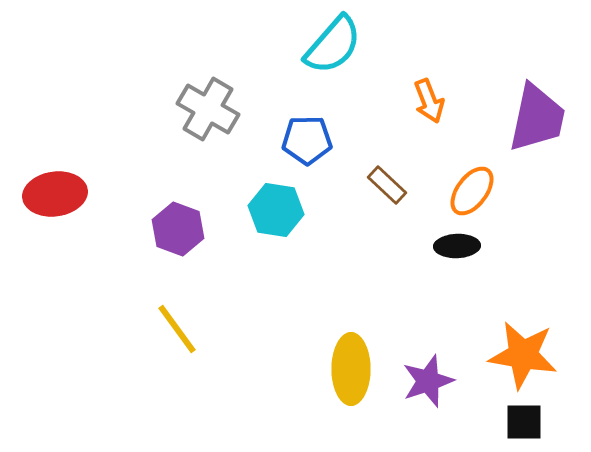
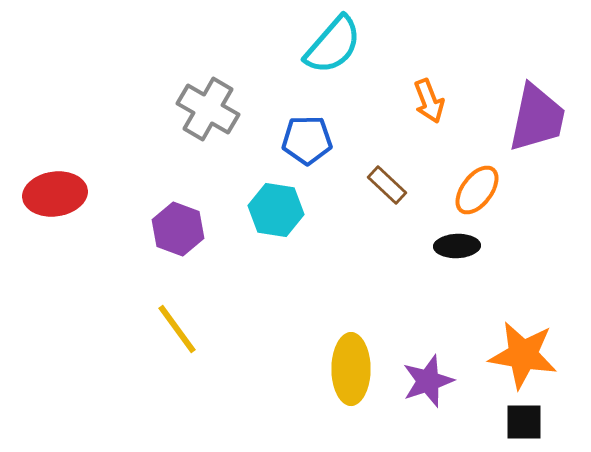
orange ellipse: moved 5 px right, 1 px up
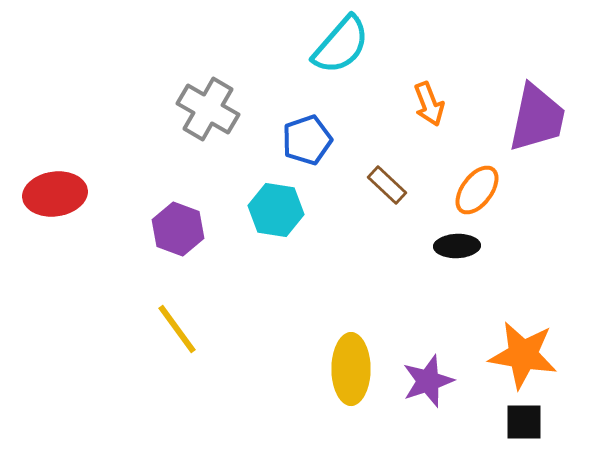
cyan semicircle: moved 8 px right
orange arrow: moved 3 px down
blue pentagon: rotated 18 degrees counterclockwise
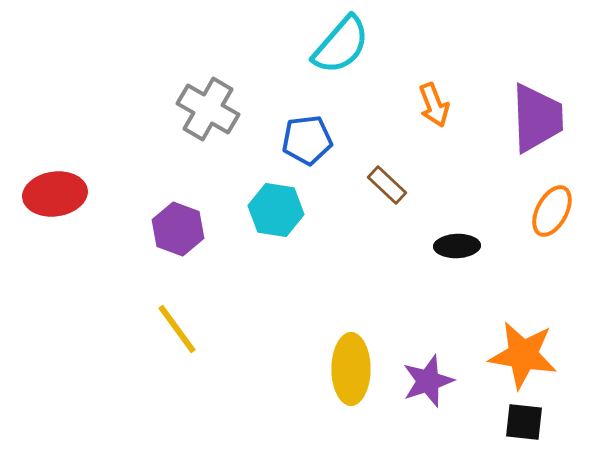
orange arrow: moved 5 px right, 1 px down
purple trapezoid: rotated 14 degrees counterclockwise
blue pentagon: rotated 12 degrees clockwise
orange ellipse: moved 75 px right, 21 px down; rotated 9 degrees counterclockwise
black square: rotated 6 degrees clockwise
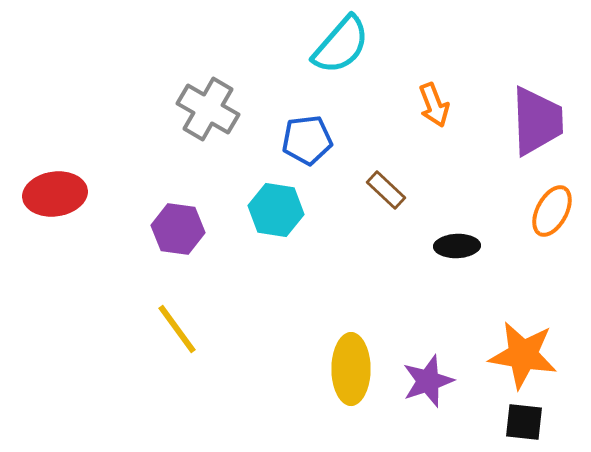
purple trapezoid: moved 3 px down
brown rectangle: moved 1 px left, 5 px down
purple hexagon: rotated 12 degrees counterclockwise
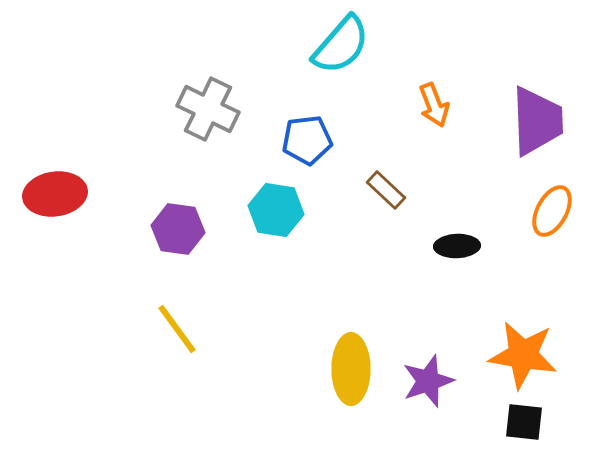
gray cross: rotated 4 degrees counterclockwise
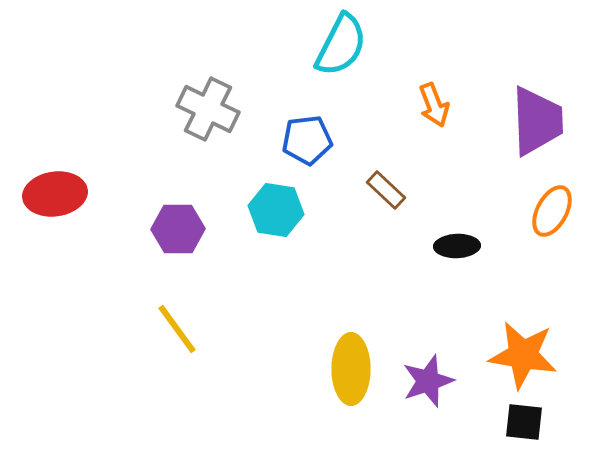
cyan semicircle: rotated 14 degrees counterclockwise
purple hexagon: rotated 9 degrees counterclockwise
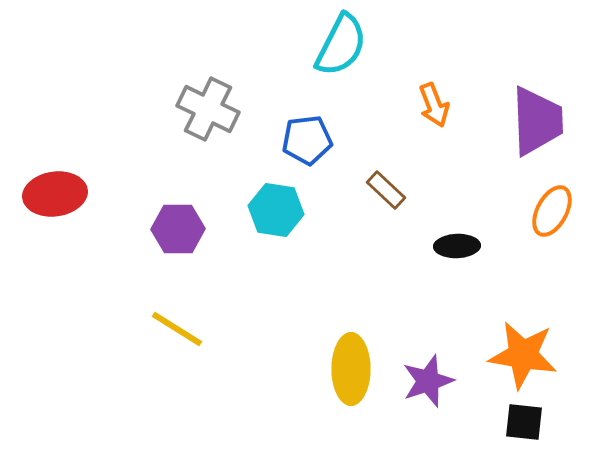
yellow line: rotated 22 degrees counterclockwise
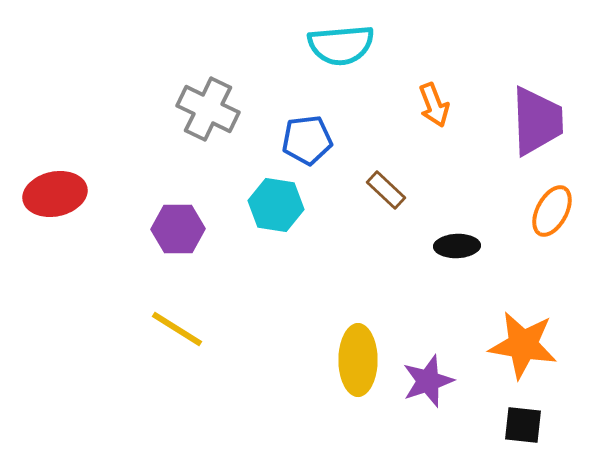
cyan semicircle: rotated 58 degrees clockwise
red ellipse: rotated 4 degrees counterclockwise
cyan hexagon: moved 5 px up
orange star: moved 10 px up
yellow ellipse: moved 7 px right, 9 px up
black square: moved 1 px left, 3 px down
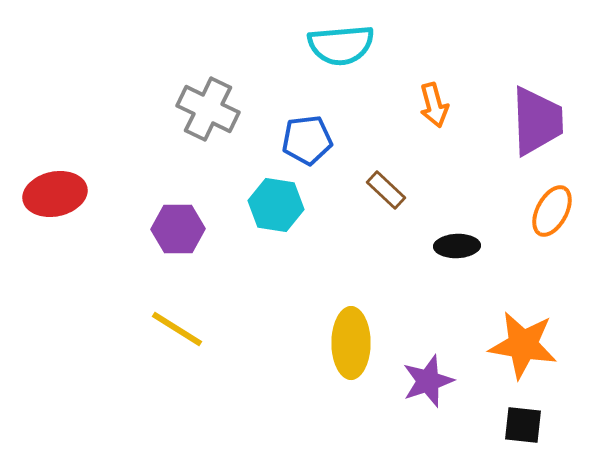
orange arrow: rotated 6 degrees clockwise
yellow ellipse: moved 7 px left, 17 px up
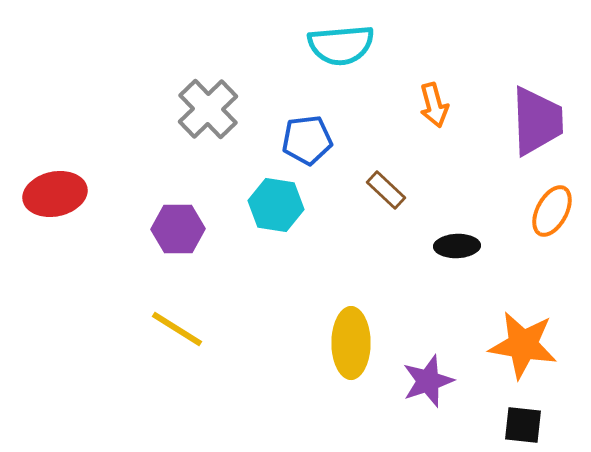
gray cross: rotated 20 degrees clockwise
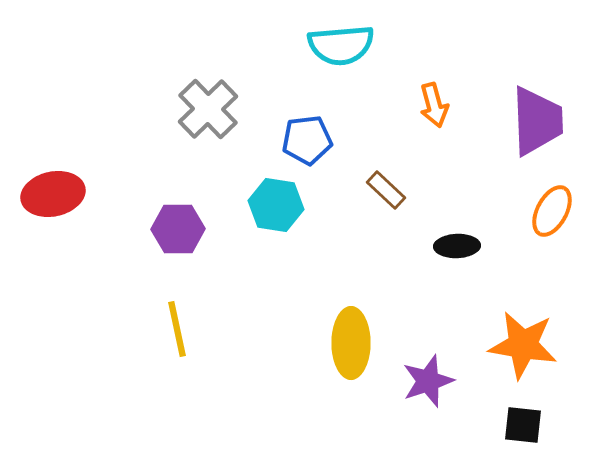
red ellipse: moved 2 px left
yellow line: rotated 46 degrees clockwise
